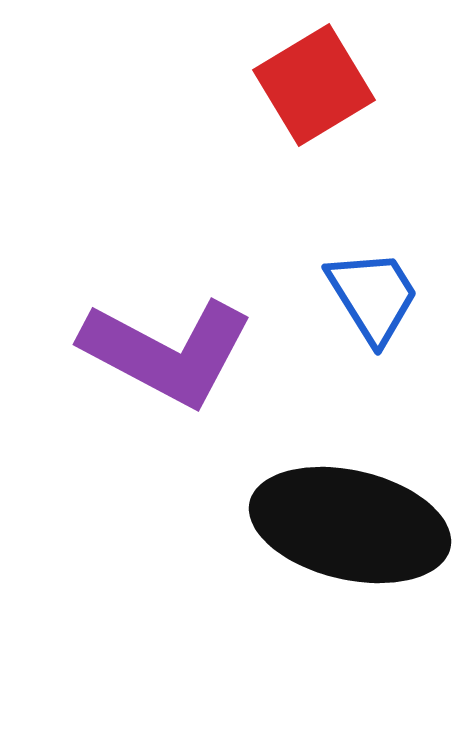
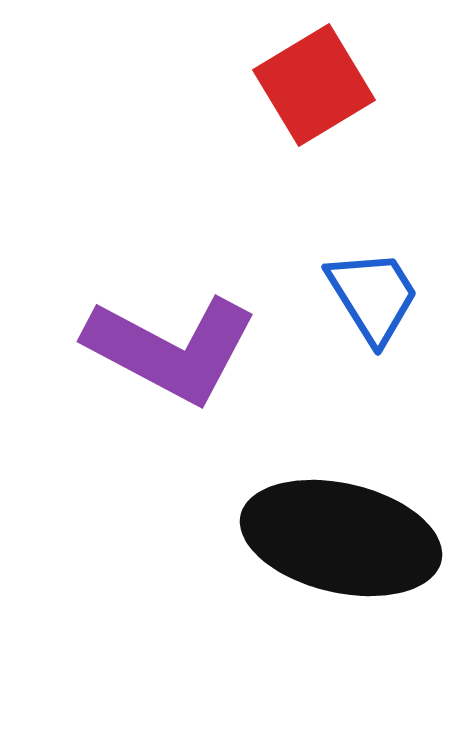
purple L-shape: moved 4 px right, 3 px up
black ellipse: moved 9 px left, 13 px down
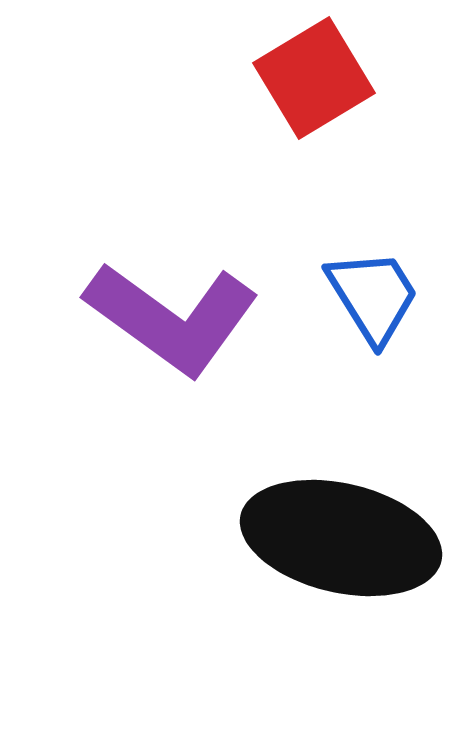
red square: moved 7 px up
purple L-shape: moved 1 px right, 31 px up; rotated 8 degrees clockwise
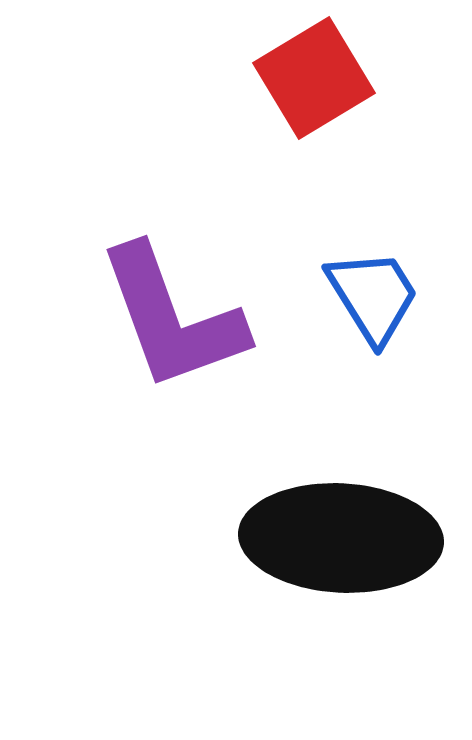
purple L-shape: rotated 34 degrees clockwise
black ellipse: rotated 10 degrees counterclockwise
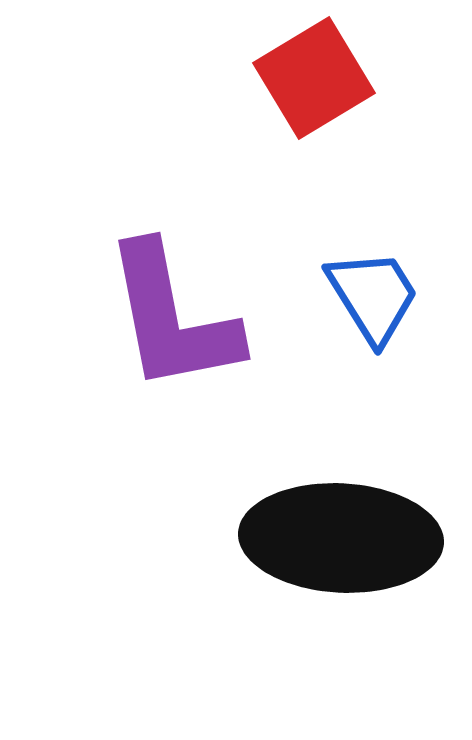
purple L-shape: rotated 9 degrees clockwise
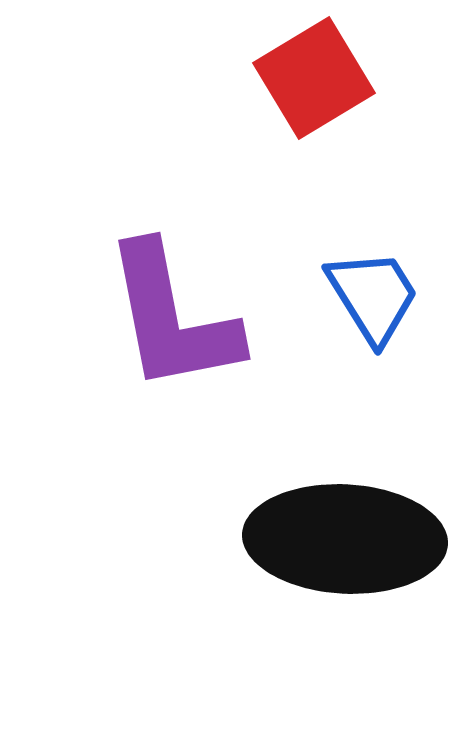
black ellipse: moved 4 px right, 1 px down
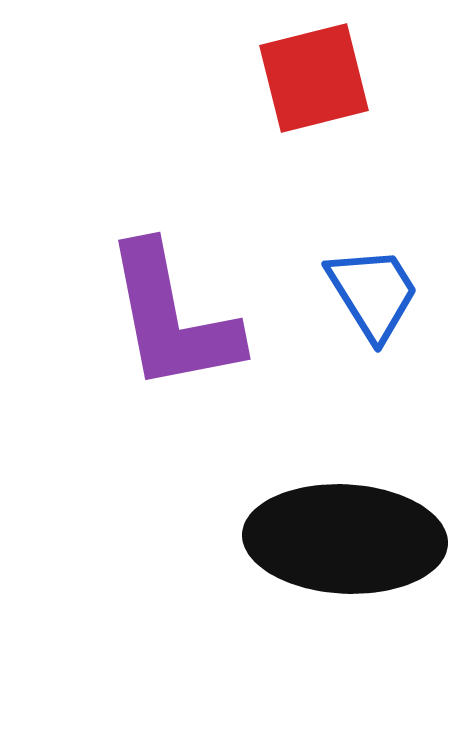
red square: rotated 17 degrees clockwise
blue trapezoid: moved 3 px up
